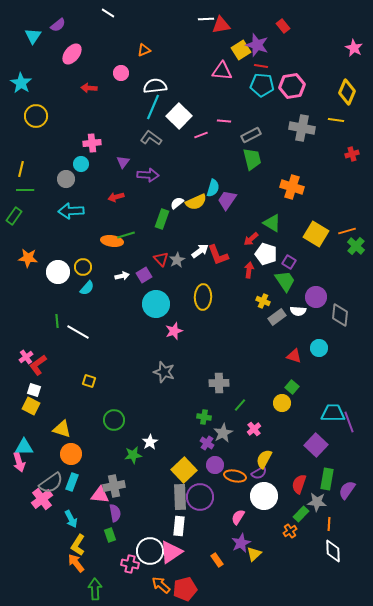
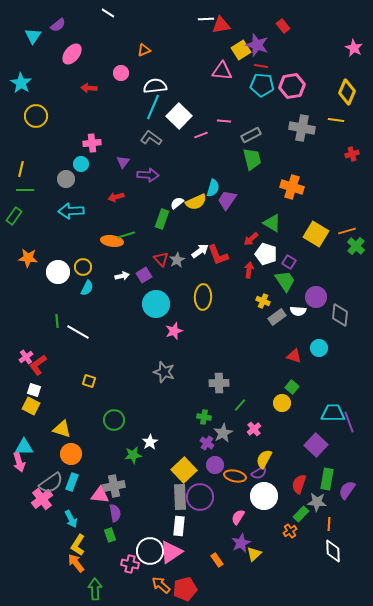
cyan semicircle at (87, 288): rotated 14 degrees counterclockwise
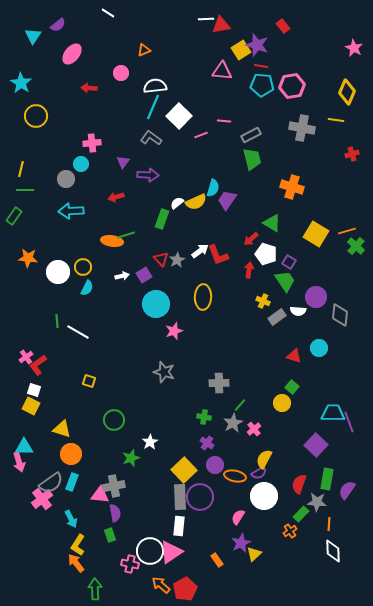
gray star at (223, 433): moved 10 px right, 10 px up
green star at (133, 455): moved 2 px left, 3 px down; rotated 12 degrees counterclockwise
red pentagon at (185, 589): rotated 15 degrees counterclockwise
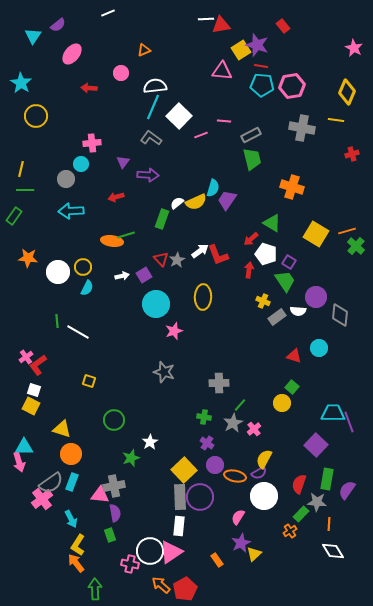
white line at (108, 13): rotated 56 degrees counterclockwise
white diamond at (333, 551): rotated 30 degrees counterclockwise
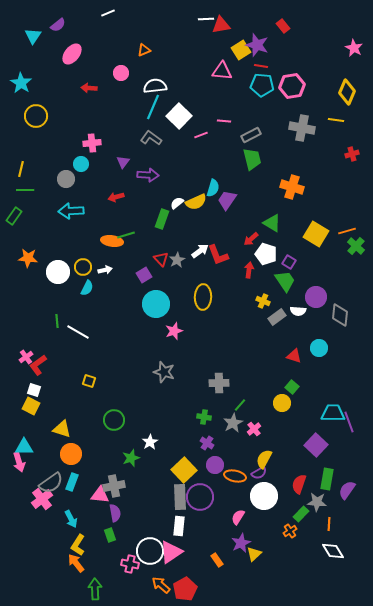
white arrow at (122, 276): moved 17 px left, 6 px up
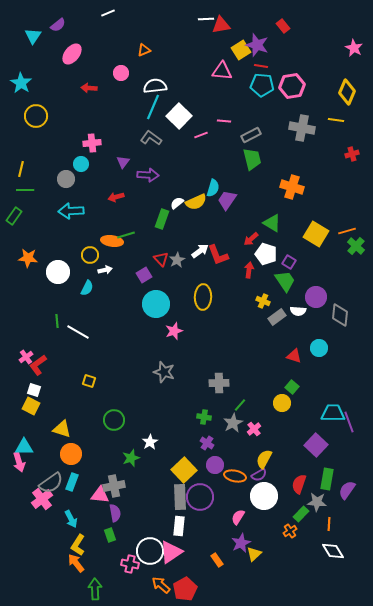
yellow circle at (83, 267): moved 7 px right, 12 px up
purple semicircle at (259, 473): moved 2 px down
